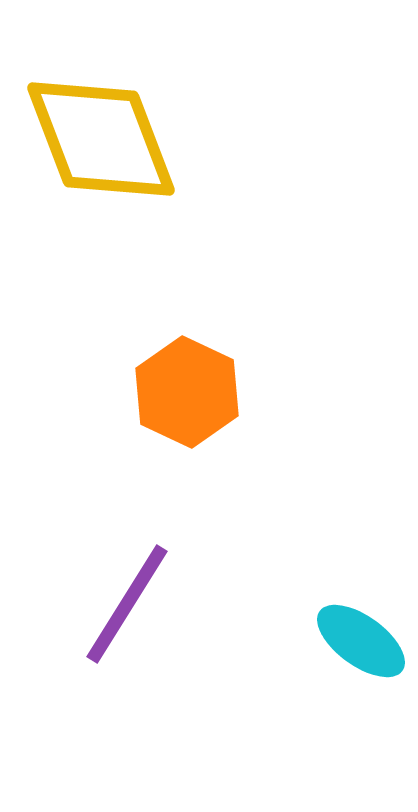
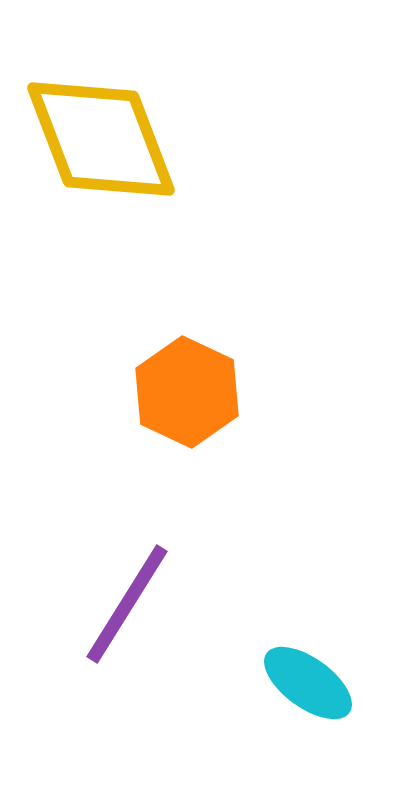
cyan ellipse: moved 53 px left, 42 px down
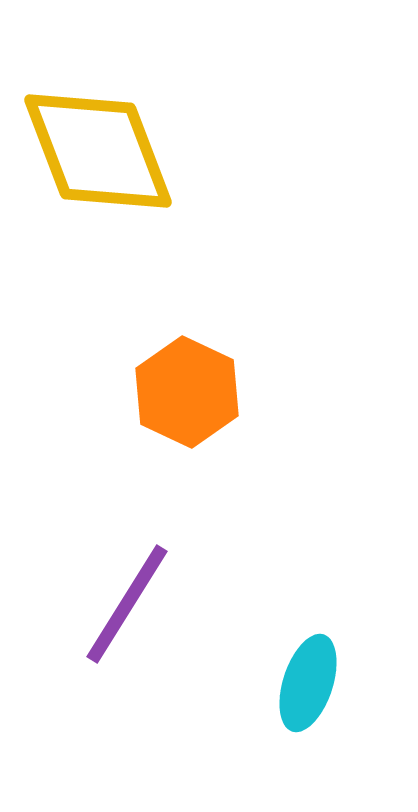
yellow diamond: moved 3 px left, 12 px down
cyan ellipse: rotated 72 degrees clockwise
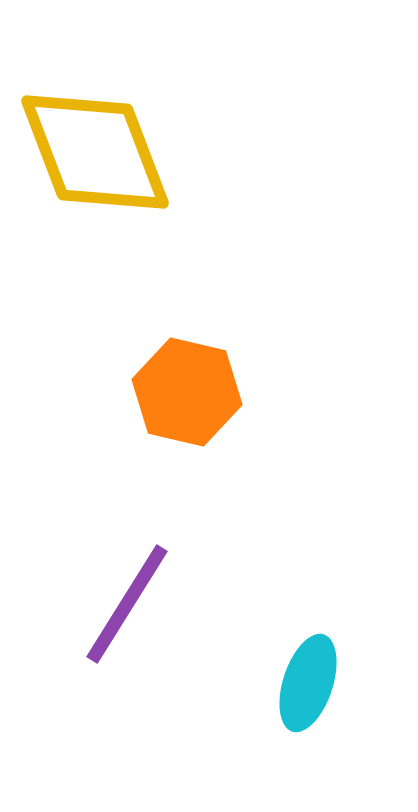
yellow diamond: moved 3 px left, 1 px down
orange hexagon: rotated 12 degrees counterclockwise
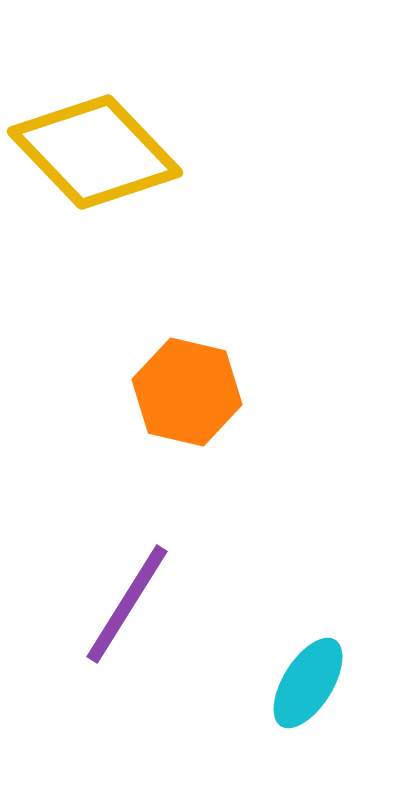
yellow diamond: rotated 23 degrees counterclockwise
cyan ellipse: rotated 14 degrees clockwise
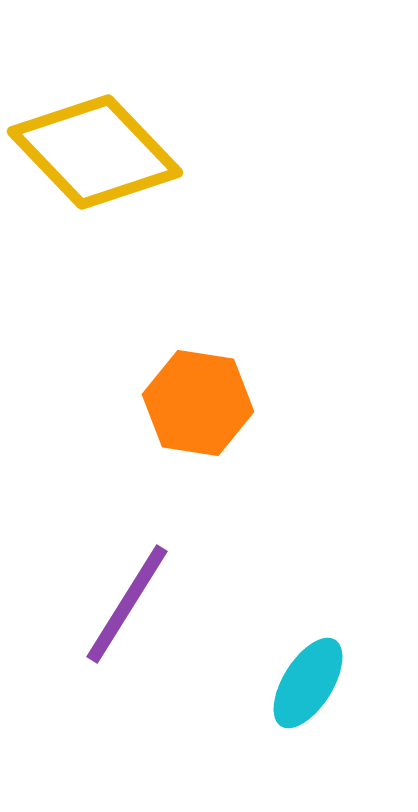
orange hexagon: moved 11 px right, 11 px down; rotated 4 degrees counterclockwise
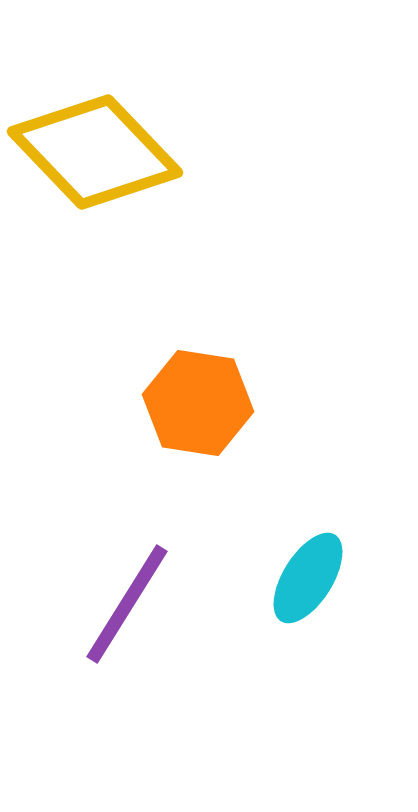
cyan ellipse: moved 105 px up
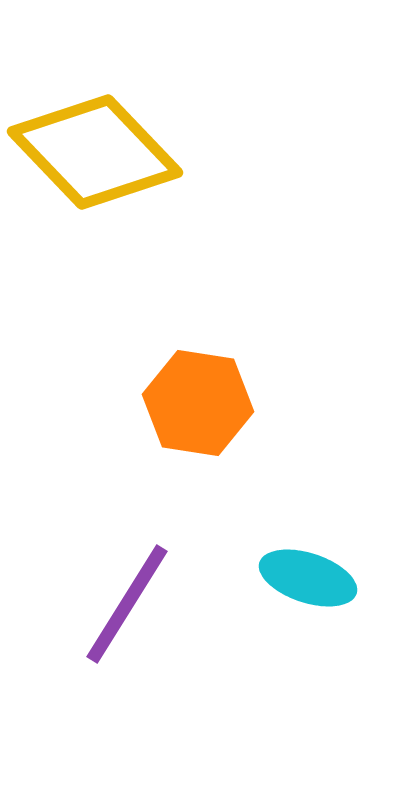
cyan ellipse: rotated 76 degrees clockwise
